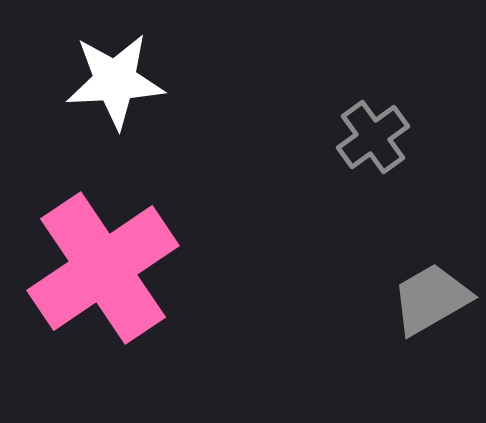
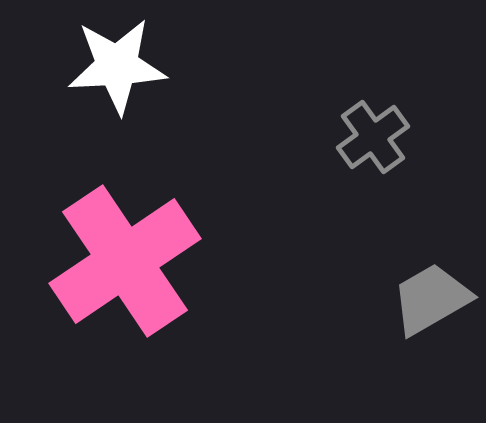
white star: moved 2 px right, 15 px up
pink cross: moved 22 px right, 7 px up
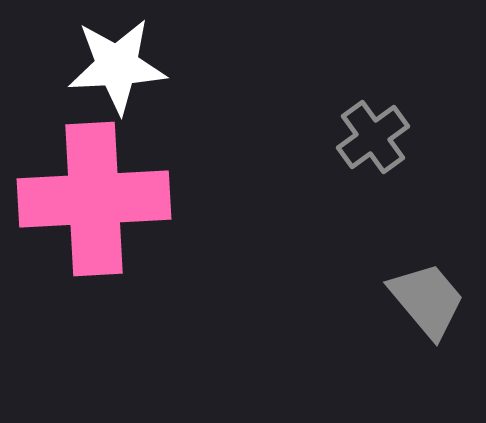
pink cross: moved 31 px left, 62 px up; rotated 31 degrees clockwise
gray trapezoid: moved 4 px left, 1 px down; rotated 80 degrees clockwise
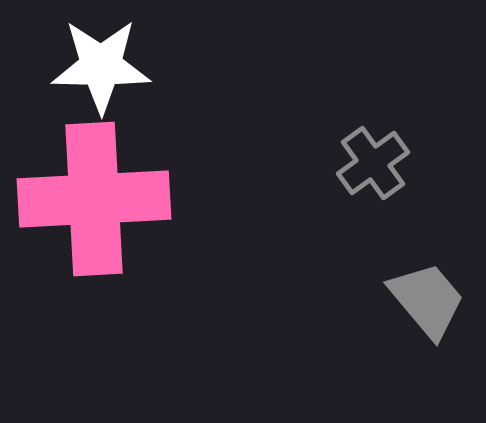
white star: moved 16 px left; rotated 4 degrees clockwise
gray cross: moved 26 px down
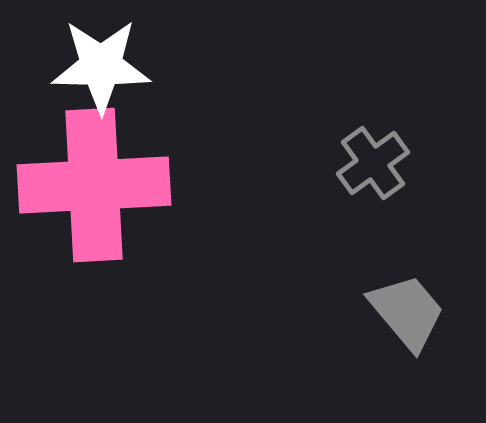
pink cross: moved 14 px up
gray trapezoid: moved 20 px left, 12 px down
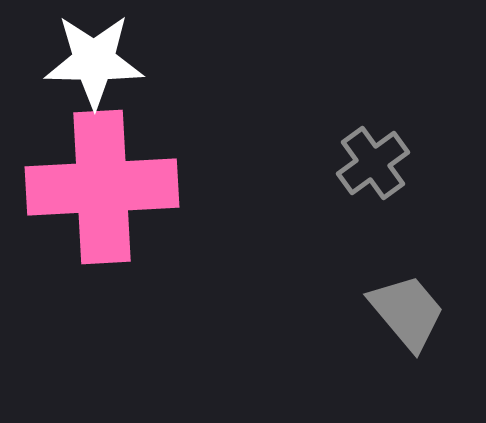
white star: moved 7 px left, 5 px up
pink cross: moved 8 px right, 2 px down
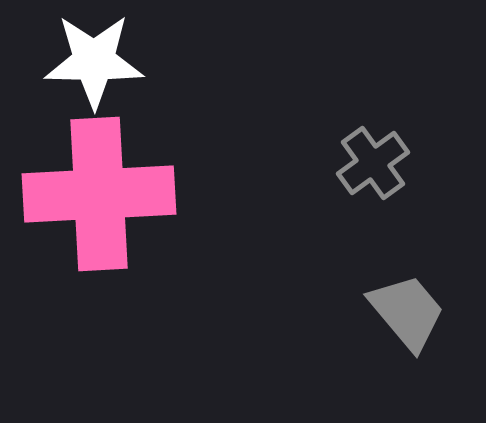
pink cross: moved 3 px left, 7 px down
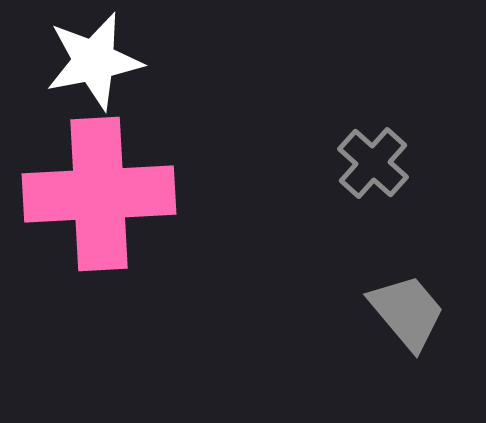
white star: rotated 12 degrees counterclockwise
gray cross: rotated 12 degrees counterclockwise
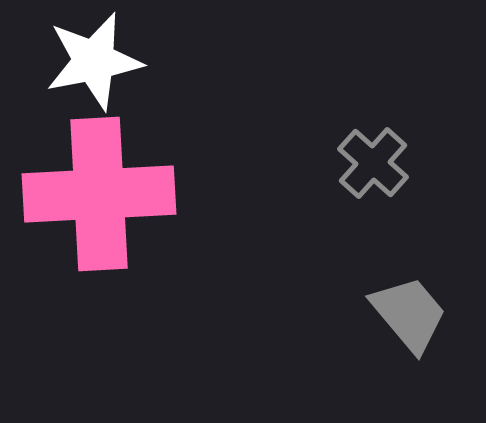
gray trapezoid: moved 2 px right, 2 px down
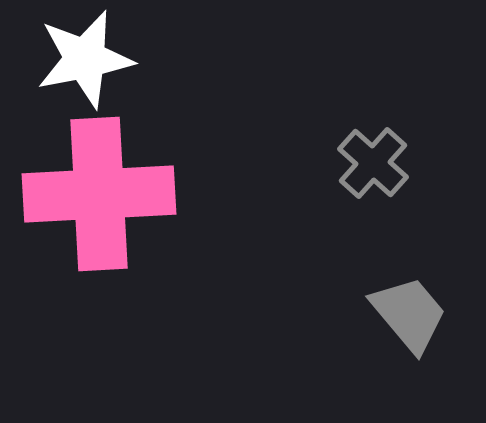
white star: moved 9 px left, 2 px up
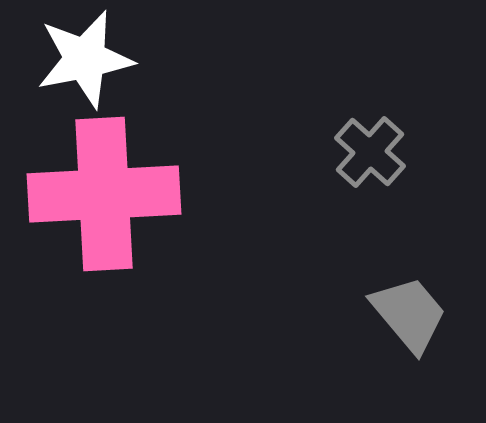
gray cross: moved 3 px left, 11 px up
pink cross: moved 5 px right
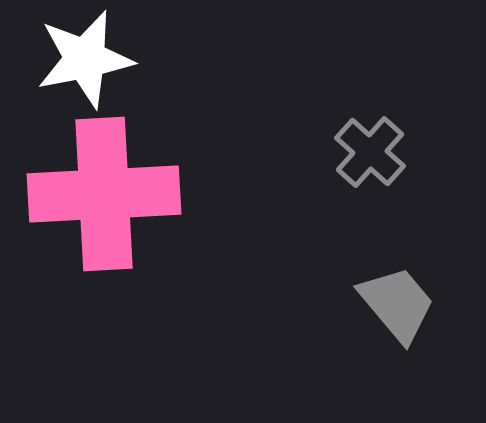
gray trapezoid: moved 12 px left, 10 px up
